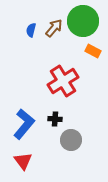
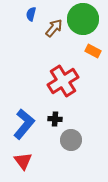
green circle: moved 2 px up
blue semicircle: moved 16 px up
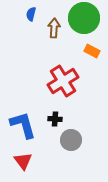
green circle: moved 1 px right, 1 px up
brown arrow: rotated 36 degrees counterclockwise
orange rectangle: moved 1 px left
blue L-shape: moved 1 px left, 1 px down; rotated 56 degrees counterclockwise
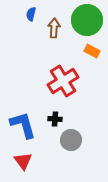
green circle: moved 3 px right, 2 px down
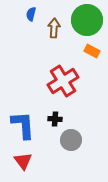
blue L-shape: rotated 12 degrees clockwise
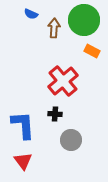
blue semicircle: rotated 80 degrees counterclockwise
green circle: moved 3 px left
red cross: rotated 8 degrees counterclockwise
black cross: moved 5 px up
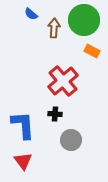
blue semicircle: rotated 16 degrees clockwise
